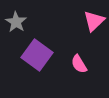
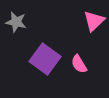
gray star: rotated 20 degrees counterclockwise
purple square: moved 8 px right, 4 px down
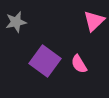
gray star: rotated 25 degrees counterclockwise
purple square: moved 2 px down
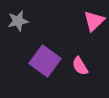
gray star: moved 2 px right, 1 px up
pink semicircle: moved 1 px right, 2 px down
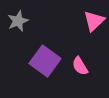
gray star: rotated 10 degrees counterclockwise
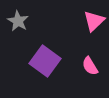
gray star: rotated 20 degrees counterclockwise
pink semicircle: moved 10 px right
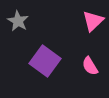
pink triangle: moved 1 px left
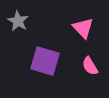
pink triangle: moved 10 px left, 7 px down; rotated 30 degrees counterclockwise
purple square: rotated 20 degrees counterclockwise
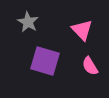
gray star: moved 10 px right, 1 px down
pink triangle: moved 1 px left, 2 px down
